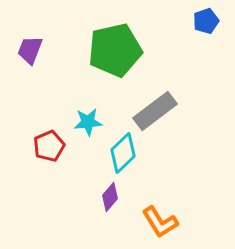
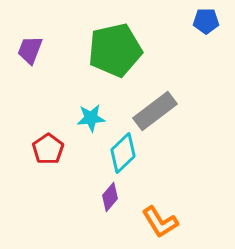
blue pentagon: rotated 20 degrees clockwise
cyan star: moved 3 px right, 4 px up
red pentagon: moved 1 px left, 3 px down; rotated 12 degrees counterclockwise
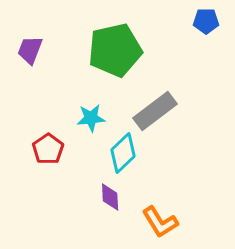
purple diamond: rotated 44 degrees counterclockwise
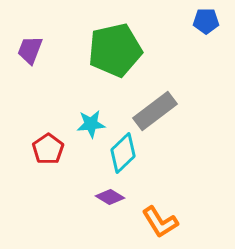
cyan star: moved 6 px down
purple diamond: rotated 56 degrees counterclockwise
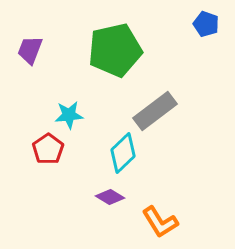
blue pentagon: moved 3 px down; rotated 20 degrees clockwise
cyan star: moved 22 px left, 9 px up
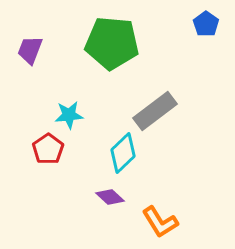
blue pentagon: rotated 15 degrees clockwise
green pentagon: moved 3 px left, 7 px up; rotated 18 degrees clockwise
purple diamond: rotated 12 degrees clockwise
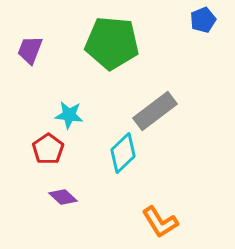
blue pentagon: moved 3 px left, 4 px up; rotated 15 degrees clockwise
cyan star: rotated 12 degrees clockwise
purple diamond: moved 47 px left
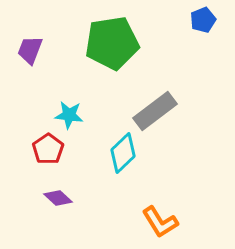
green pentagon: rotated 14 degrees counterclockwise
purple diamond: moved 5 px left, 1 px down
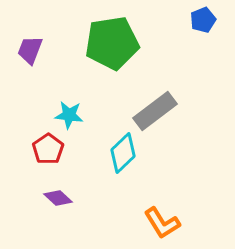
orange L-shape: moved 2 px right, 1 px down
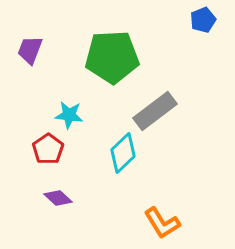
green pentagon: moved 14 px down; rotated 6 degrees clockwise
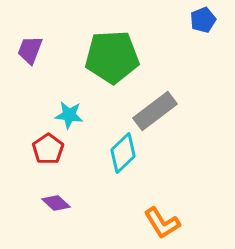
purple diamond: moved 2 px left, 5 px down
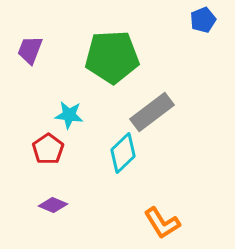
gray rectangle: moved 3 px left, 1 px down
purple diamond: moved 3 px left, 2 px down; rotated 20 degrees counterclockwise
